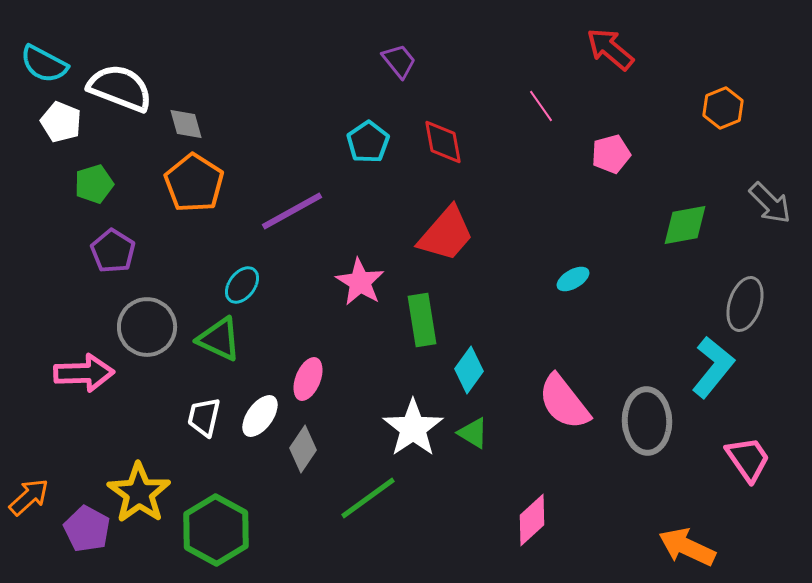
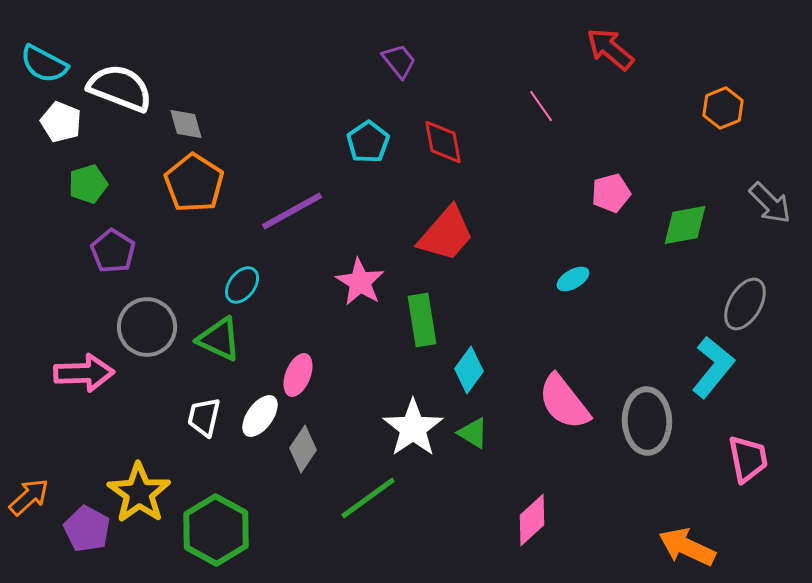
pink pentagon at (611, 154): moved 39 px down
green pentagon at (94, 184): moved 6 px left
gray ellipse at (745, 304): rotated 12 degrees clockwise
pink ellipse at (308, 379): moved 10 px left, 4 px up
pink trapezoid at (748, 459): rotated 24 degrees clockwise
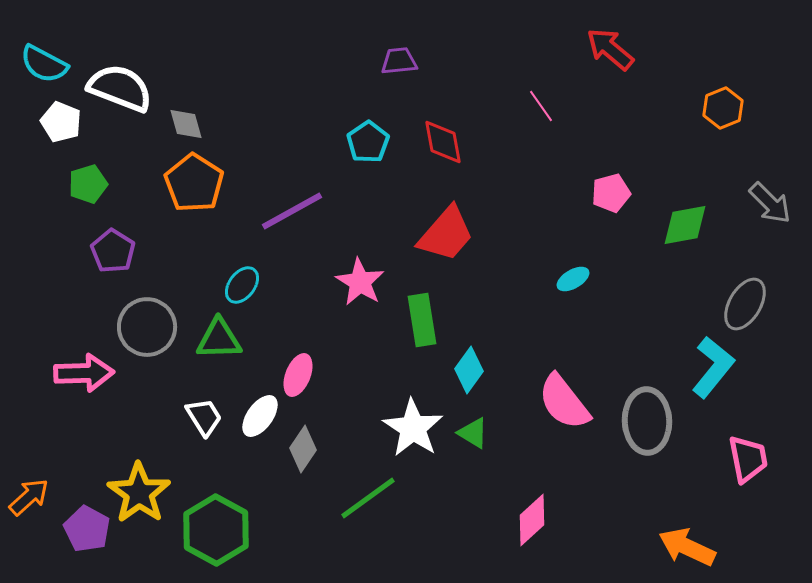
purple trapezoid at (399, 61): rotated 57 degrees counterclockwise
green triangle at (219, 339): rotated 27 degrees counterclockwise
white trapezoid at (204, 417): rotated 135 degrees clockwise
white star at (413, 428): rotated 4 degrees counterclockwise
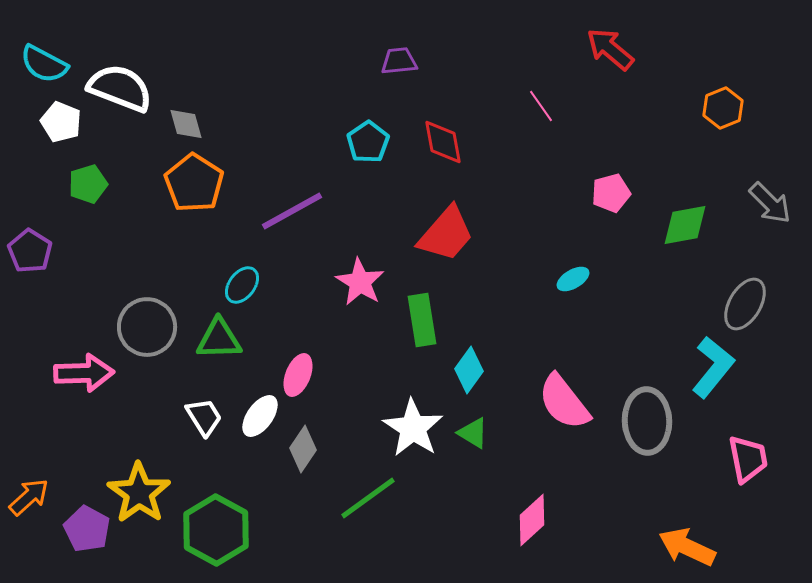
purple pentagon at (113, 251): moved 83 px left
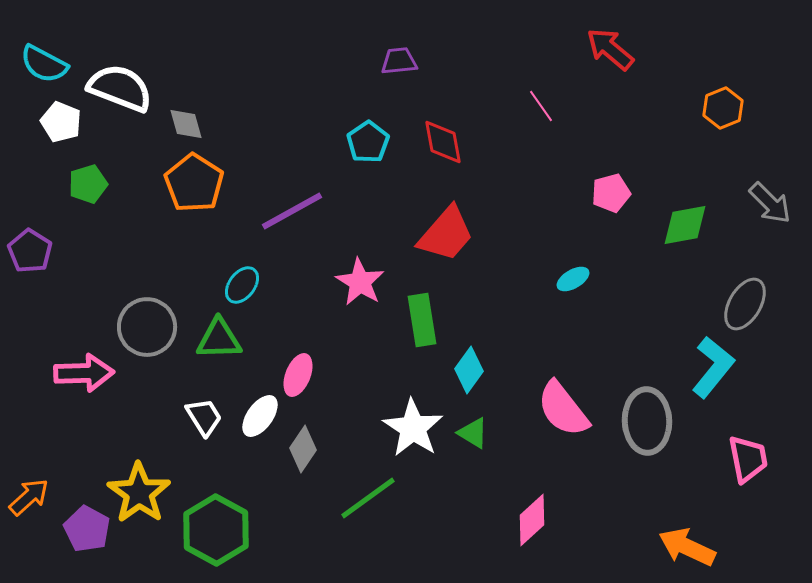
pink semicircle at (564, 402): moved 1 px left, 7 px down
